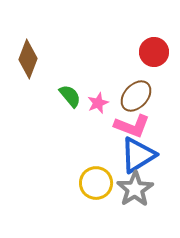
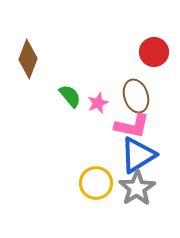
brown ellipse: rotated 60 degrees counterclockwise
pink L-shape: rotated 9 degrees counterclockwise
gray star: moved 2 px right, 1 px up
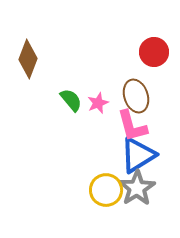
green semicircle: moved 1 px right, 4 px down
pink L-shape: rotated 63 degrees clockwise
yellow circle: moved 10 px right, 7 px down
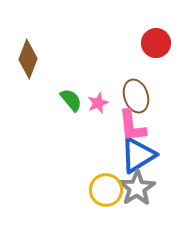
red circle: moved 2 px right, 9 px up
pink L-shape: rotated 9 degrees clockwise
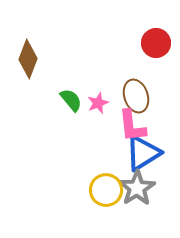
blue triangle: moved 5 px right, 2 px up
